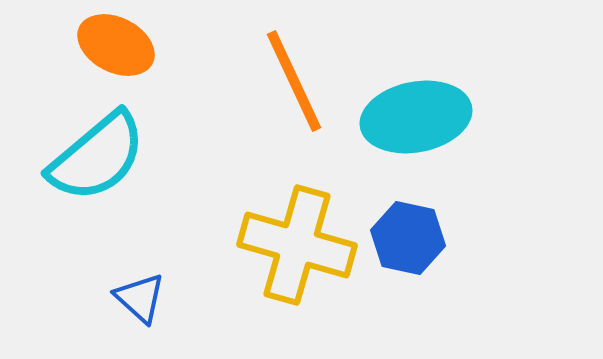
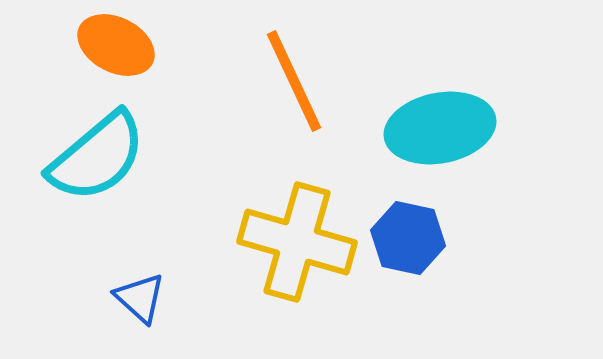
cyan ellipse: moved 24 px right, 11 px down
yellow cross: moved 3 px up
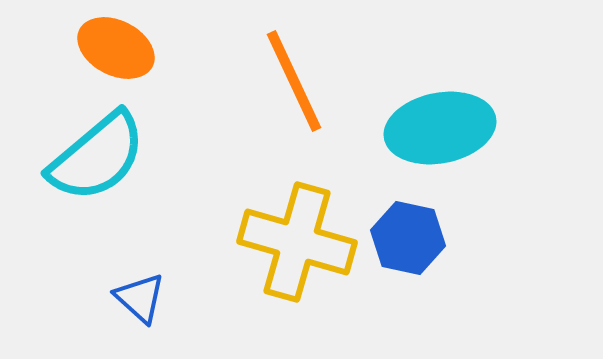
orange ellipse: moved 3 px down
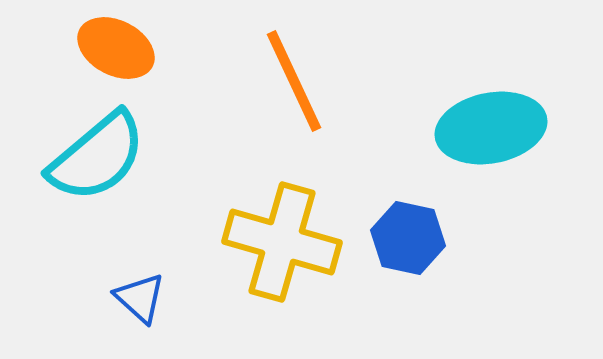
cyan ellipse: moved 51 px right
yellow cross: moved 15 px left
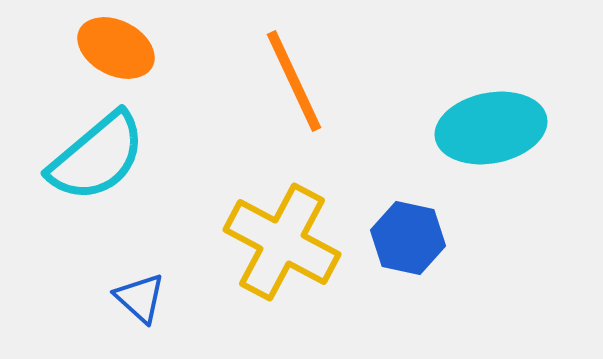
yellow cross: rotated 12 degrees clockwise
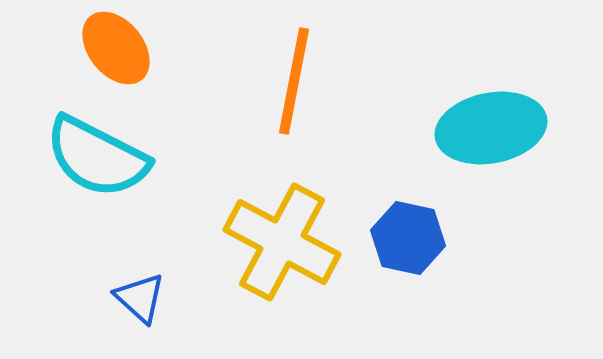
orange ellipse: rotated 24 degrees clockwise
orange line: rotated 36 degrees clockwise
cyan semicircle: rotated 67 degrees clockwise
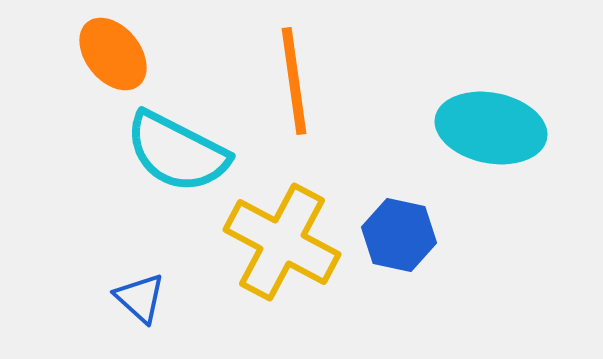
orange ellipse: moved 3 px left, 6 px down
orange line: rotated 19 degrees counterclockwise
cyan ellipse: rotated 22 degrees clockwise
cyan semicircle: moved 80 px right, 5 px up
blue hexagon: moved 9 px left, 3 px up
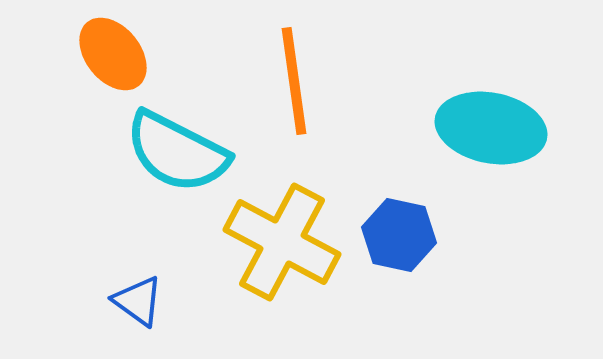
blue triangle: moved 2 px left, 3 px down; rotated 6 degrees counterclockwise
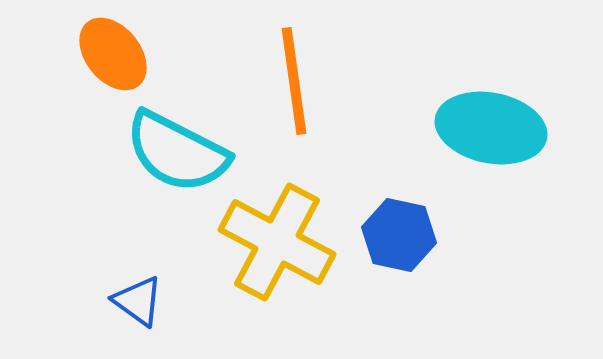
yellow cross: moved 5 px left
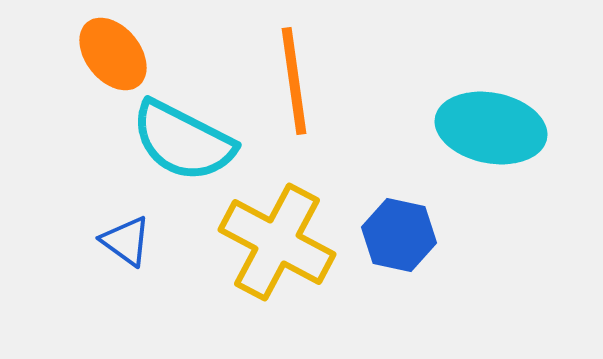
cyan semicircle: moved 6 px right, 11 px up
blue triangle: moved 12 px left, 60 px up
